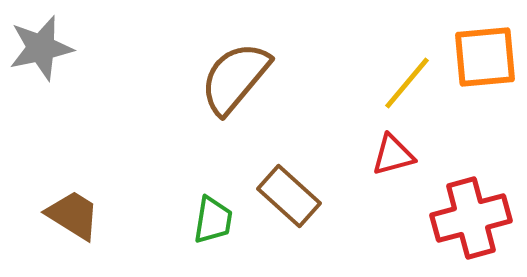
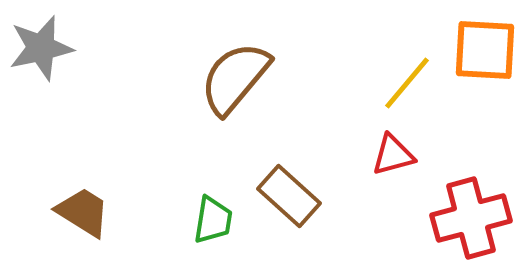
orange square: moved 7 px up; rotated 8 degrees clockwise
brown trapezoid: moved 10 px right, 3 px up
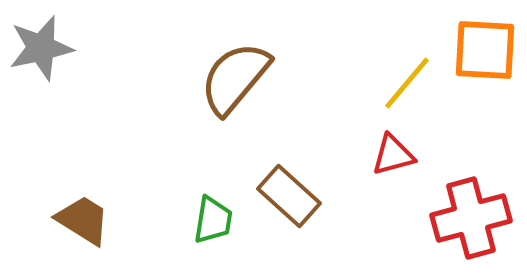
brown trapezoid: moved 8 px down
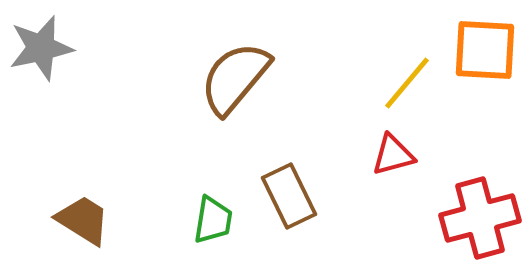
brown rectangle: rotated 22 degrees clockwise
red cross: moved 9 px right
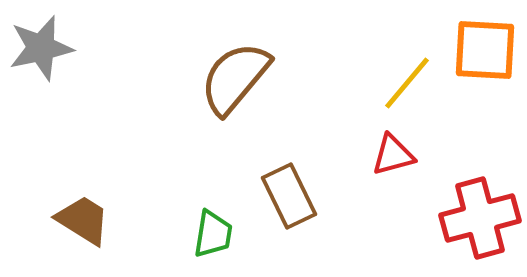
green trapezoid: moved 14 px down
